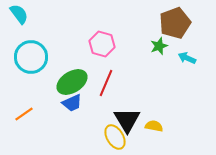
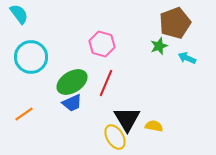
black triangle: moved 1 px up
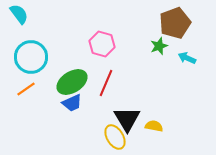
orange line: moved 2 px right, 25 px up
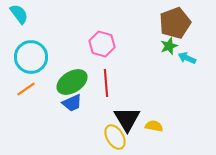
green star: moved 10 px right
red line: rotated 28 degrees counterclockwise
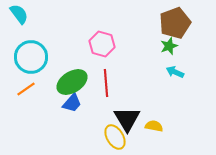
cyan arrow: moved 12 px left, 14 px down
blue trapezoid: rotated 25 degrees counterclockwise
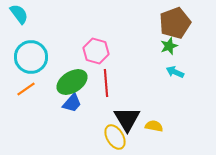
pink hexagon: moved 6 px left, 7 px down
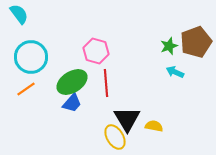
brown pentagon: moved 21 px right, 19 px down
